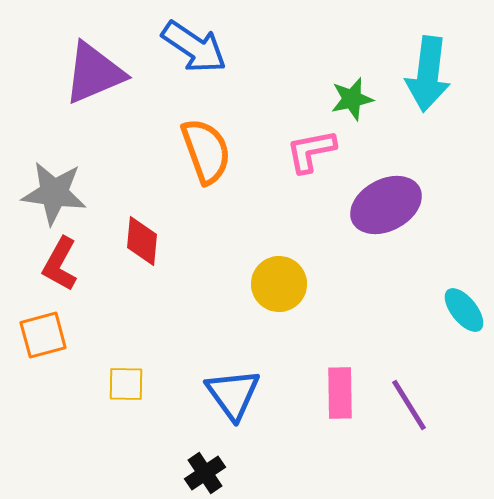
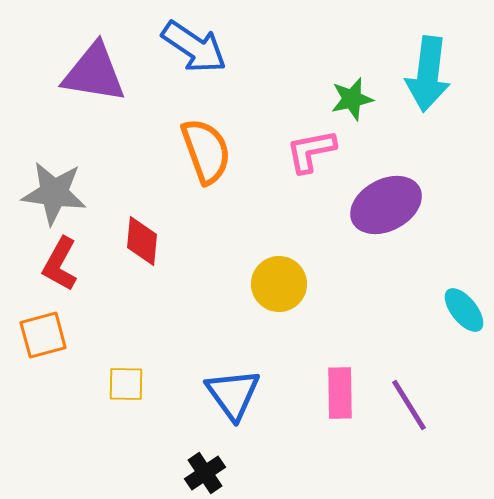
purple triangle: rotated 32 degrees clockwise
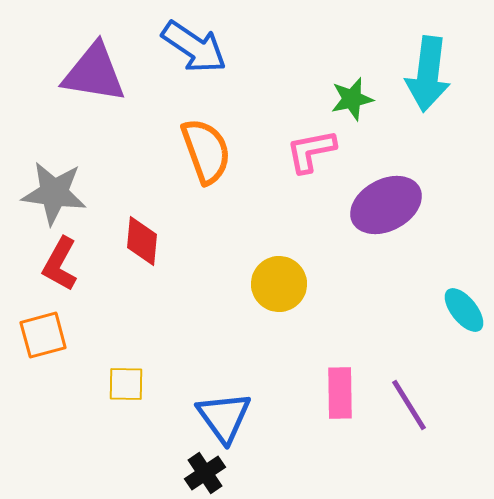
blue triangle: moved 9 px left, 23 px down
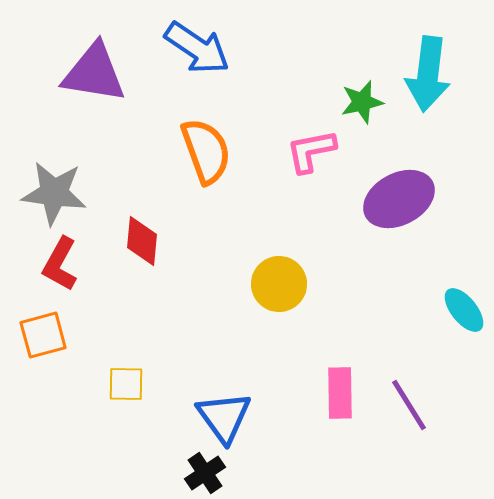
blue arrow: moved 3 px right, 1 px down
green star: moved 10 px right, 3 px down
purple ellipse: moved 13 px right, 6 px up
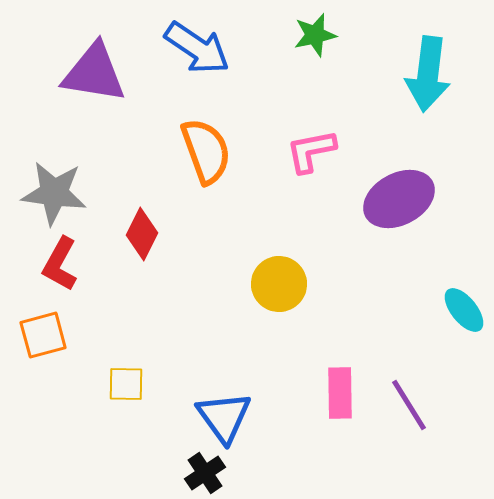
green star: moved 47 px left, 67 px up
red diamond: moved 7 px up; rotated 21 degrees clockwise
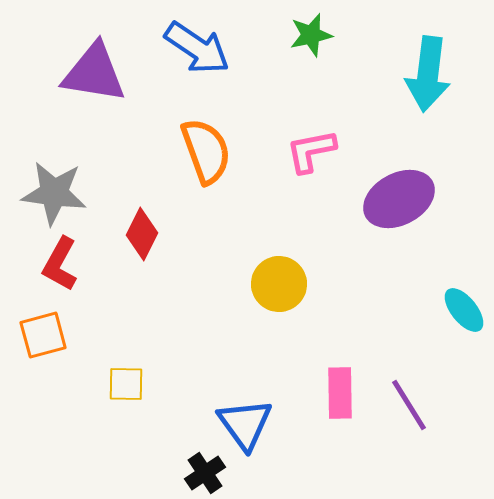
green star: moved 4 px left
blue triangle: moved 21 px right, 7 px down
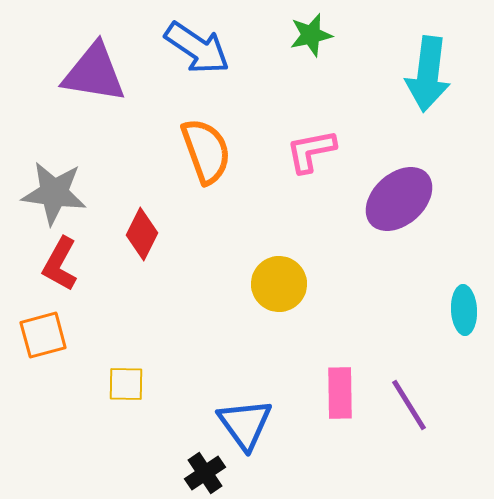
purple ellipse: rotated 14 degrees counterclockwise
cyan ellipse: rotated 36 degrees clockwise
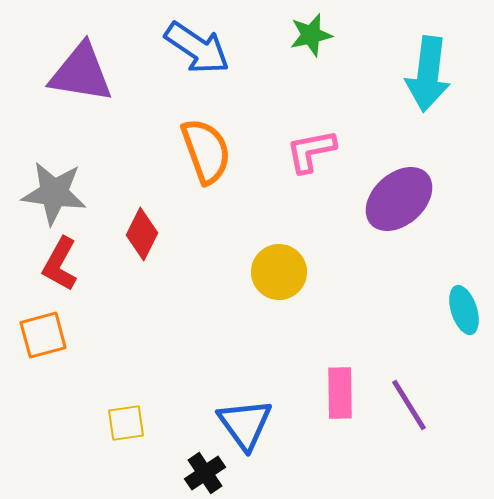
purple triangle: moved 13 px left
yellow circle: moved 12 px up
cyan ellipse: rotated 15 degrees counterclockwise
yellow square: moved 39 px down; rotated 9 degrees counterclockwise
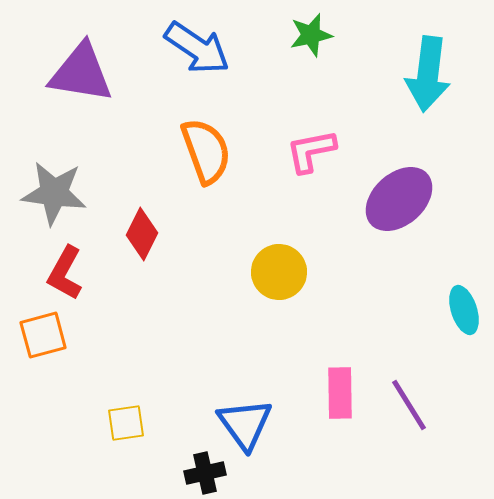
red L-shape: moved 5 px right, 9 px down
black cross: rotated 21 degrees clockwise
